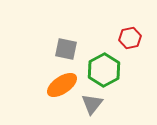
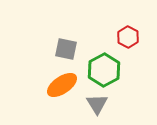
red hexagon: moved 2 px left, 1 px up; rotated 20 degrees counterclockwise
gray triangle: moved 5 px right; rotated 10 degrees counterclockwise
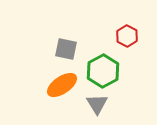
red hexagon: moved 1 px left, 1 px up
green hexagon: moved 1 px left, 1 px down
